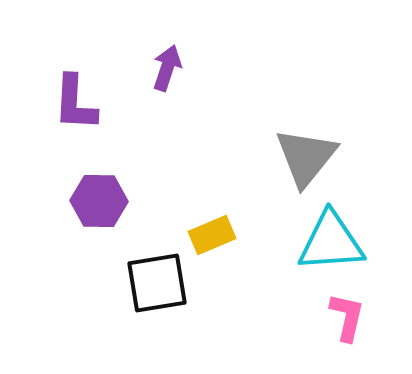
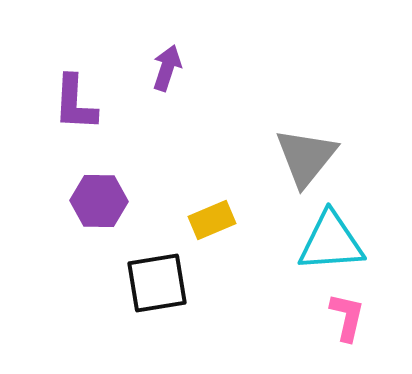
yellow rectangle: moved 15 px up
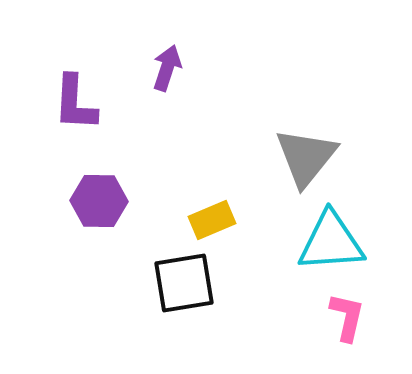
black square: moved 27 px right
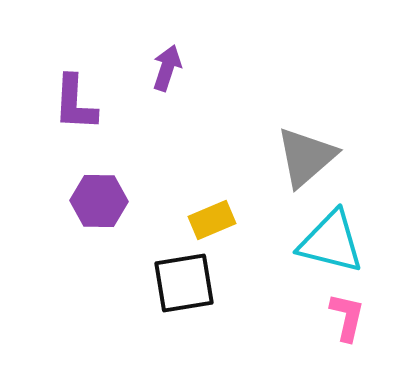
gray triangle: rotated 10 degrees clockwise
cyan triangle: rotated 18 degrees clockwise
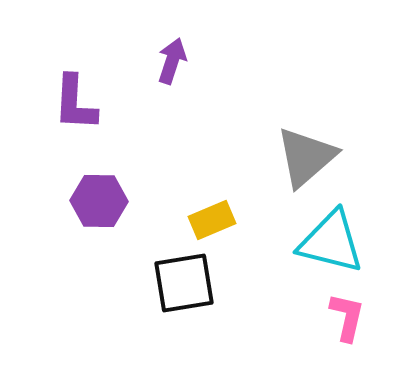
purple arrow: moved 5 px right, 7 px up
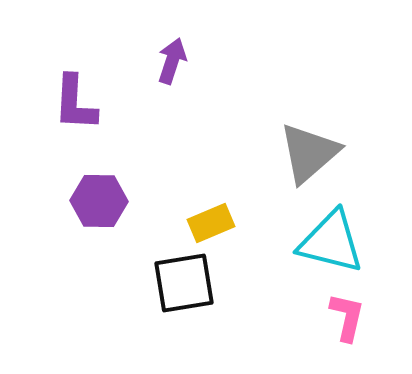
gray triangle: moved 3 px right, 4 px up
yellow rectangle: moved 1 px left, 3 px down
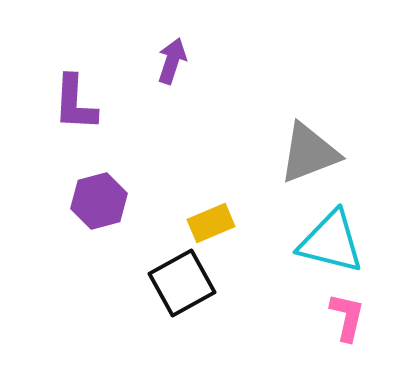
gray triangle: rotated 20 degrees clockwise
purple hexagon: rotated 16 degrees counterclockwise
black square: moved 2 px left; rotated 20 degrees counterclockwise
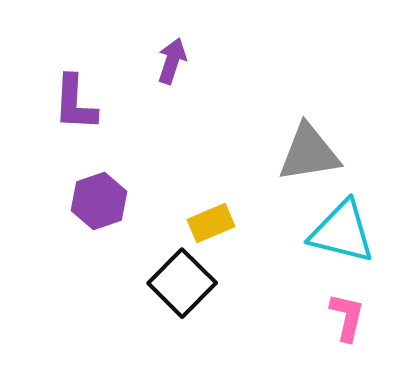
gray triangle: rotated 12 degrees clockwise
purple hexagon: rotated 4 degrees counterclockwise
cyan triangle: moved 11 px right, 10 px up
black square: rotated 16 degrees counterclockwise
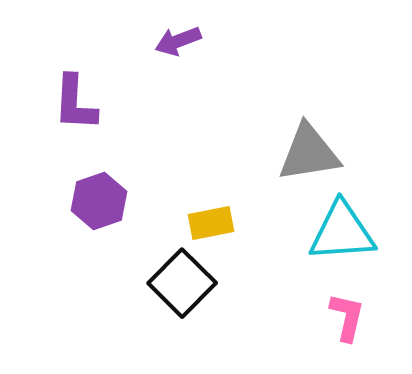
purple arrow: moved 6 px right, 20 px up; rotated 129 degrees counterclockwise
yellow rectangle: rotated 12 degrees clockwise
cyan triangle: rotated 18 degrees counterclockwise
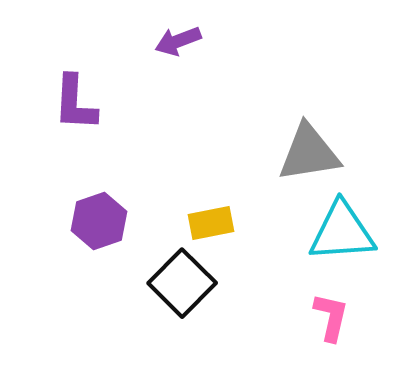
purple hexagon: moved 20 px down
pink L-shape: moved 16 px left
